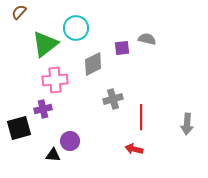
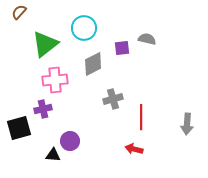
cyan circle: moved 8 px right
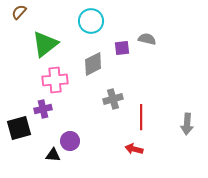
cyan circle: moved 7 px right, 7 px up
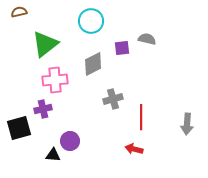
brown semicircle: rotated 35 degrees clockwise
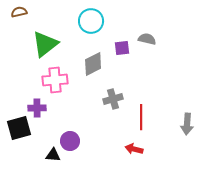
purple cross: moved 6 px left, 1 px up; rotated 12 degrees clockwise
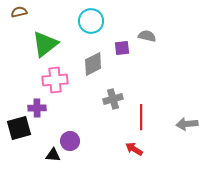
gray semicircle: moved 3 px up
gray arrow: rotated 80 degrees clockwise
red arrow: rotated 18 degrees clockwise
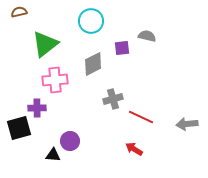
red line: rotated 65 degrees counterclockwise
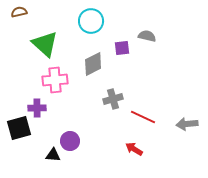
green triangle: rotated 40 degrees counterclockwise
red line: moved 2 px right
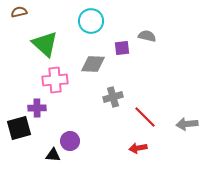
gray diamond: rotated 30 degrees clockwise
gray cross: moved 2 px up
red line: moved 2 px right; rotated 20 degrees clockwise
red arrow: moved 4 px right, 1 px up; rotated 42 degrees counterclockwise
